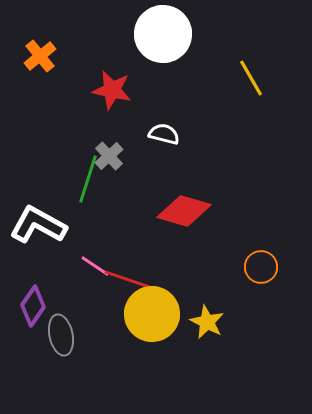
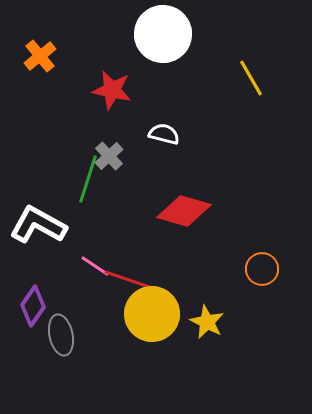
orange circle: moved 1 px right, 2 px down
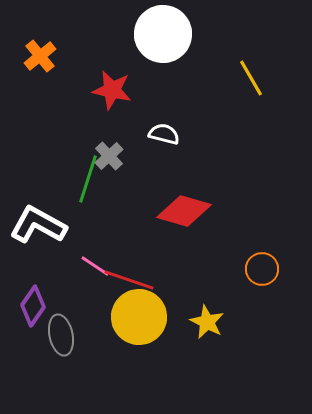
yellow circle: moved 13 px left, 3 px down
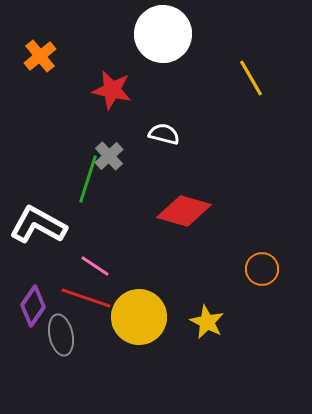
red line: moved 43 px left, 18 px down
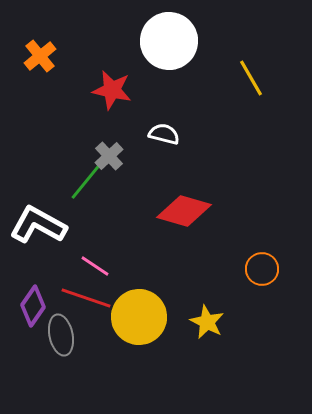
white circle: moved 6 px right, 7 px down
green line: rotated 21 degrees clockwise
